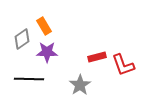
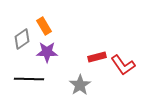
red L-shape: rotated 15 degrees counterclockwise
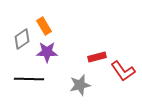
red L-shape: moved 6 px down
gray star: rotated 20 degrees clockwise
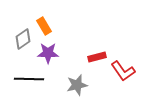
gray diamond: moved 1 px right
purple star: moved 1 px right, 1 px down
gray star: moved 3 px left
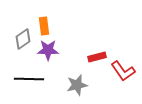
orange rectangle: rotated 24 degrees clockwise
purple star: moved 3 px up
